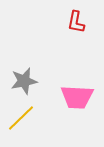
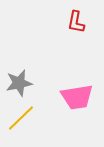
gray star: moved 5 px left, 2 px down
pink trapezoid: rotated 12 degrees counterclockwise
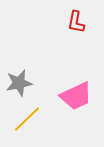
pink trapezoid: moved 1 px left, 1 px up; rotated 16 degrees counterclockwise
yellow line: moved 6 px right, 1 px down
